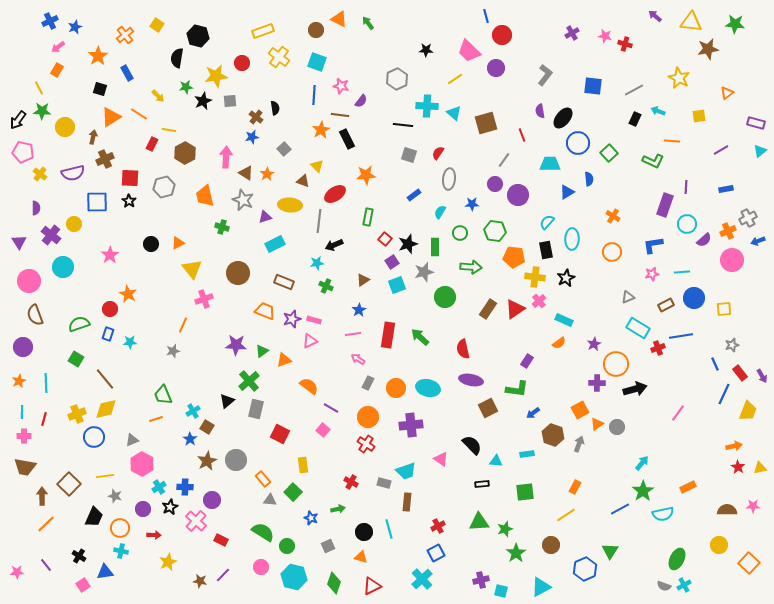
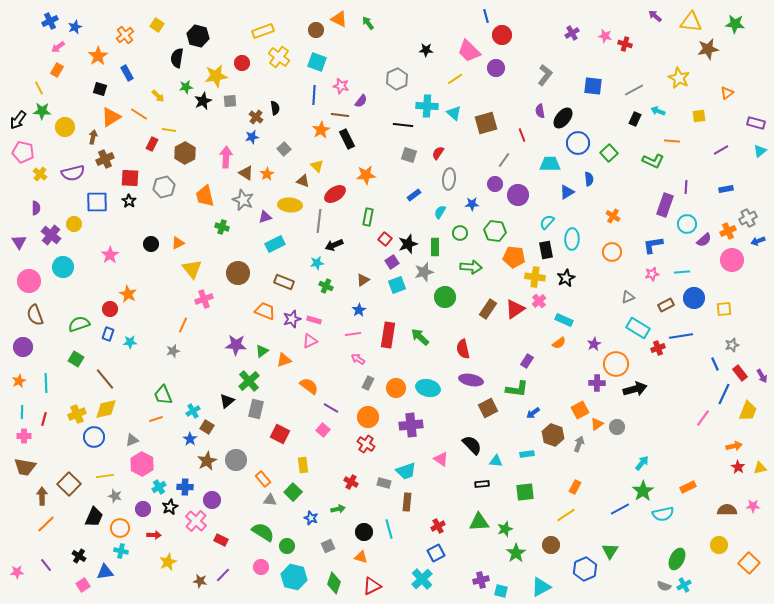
pink line at (678, 413): moved 25 px right, 5 px down
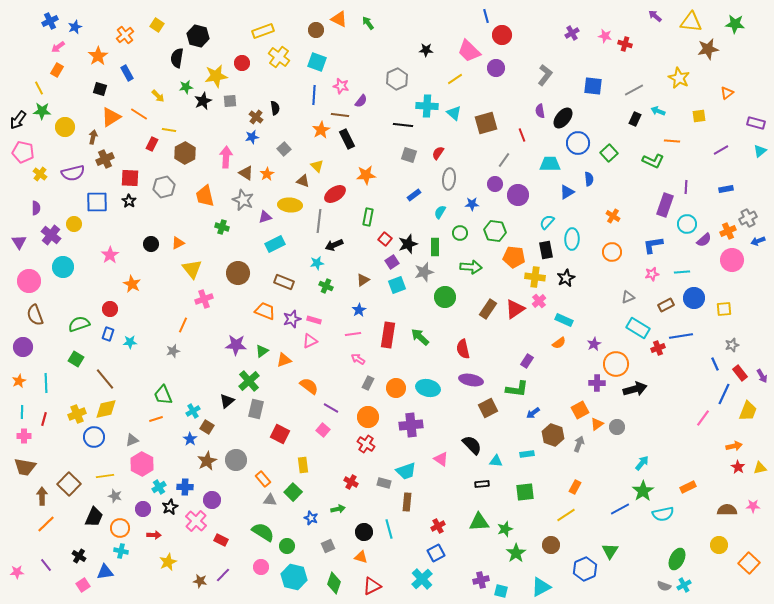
orange star at (128, 294): moved 4 px right, 10 px up
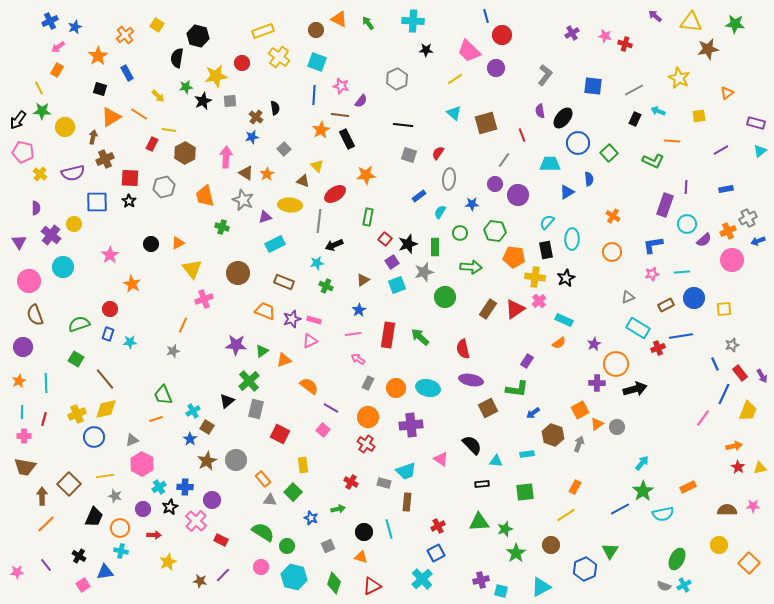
cyan cross at (427, 106): moved 14 px left, 85 px up
blue rectangle at (414, 195): moved 5 px right, 1 px down
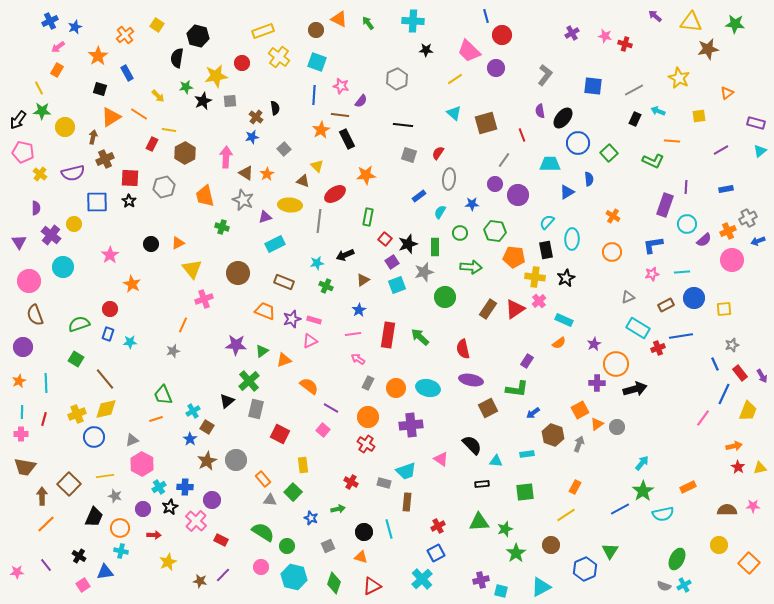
black arrow at (334, 245): moved 11 px right, 10 px down
pink cross at (24, 436): moved 3 px left, 2 px up
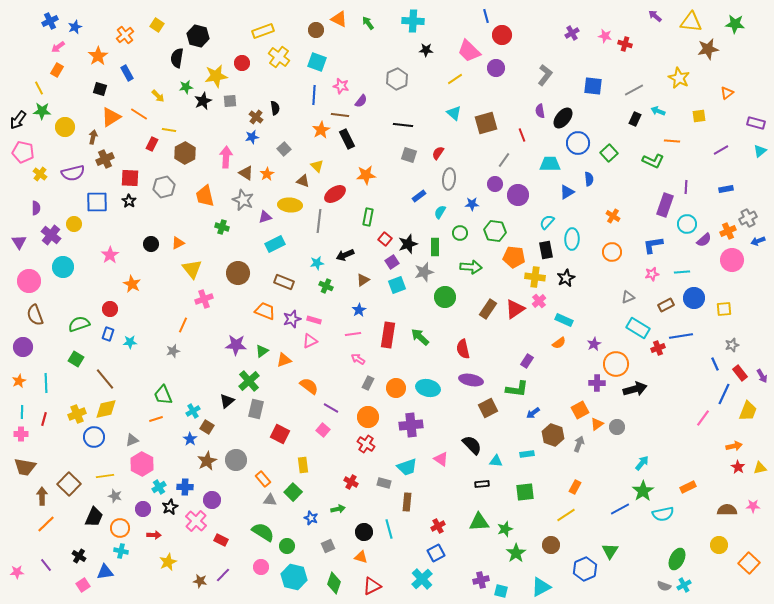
cyan trapezoid at (406, 471): moved 1 px right, 4 px up
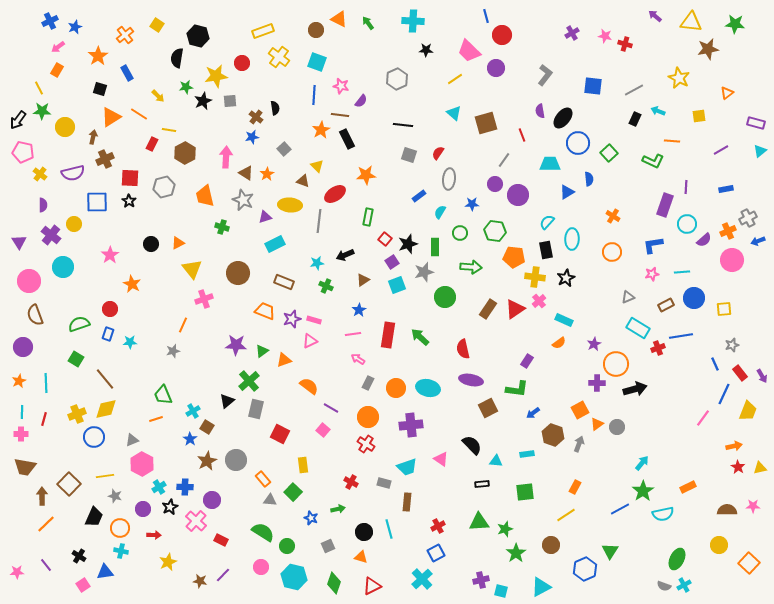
purple semicircle at (36, 208): moved 7 px right, 3 px up
